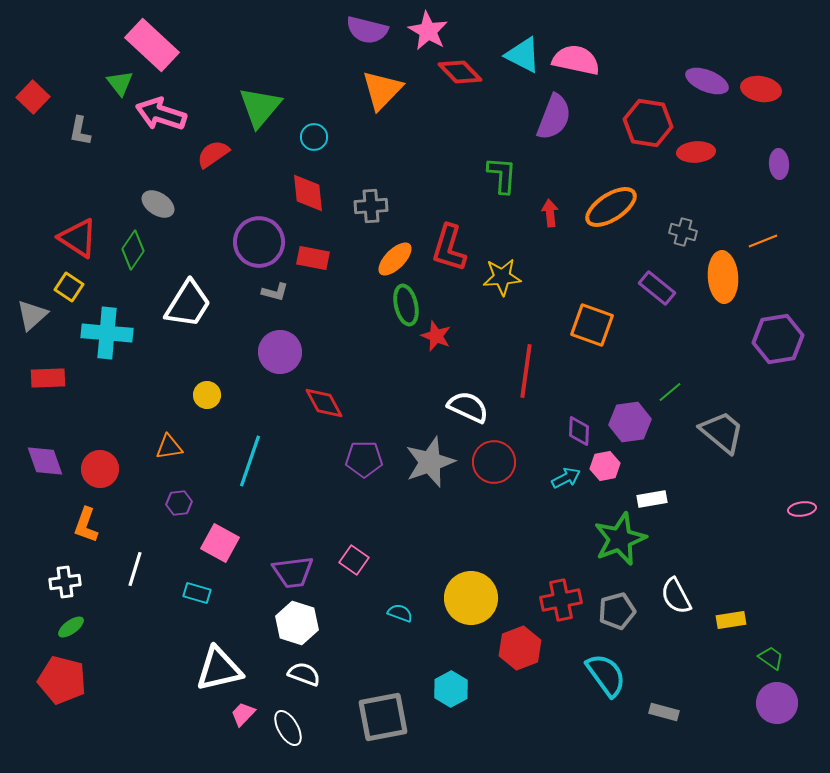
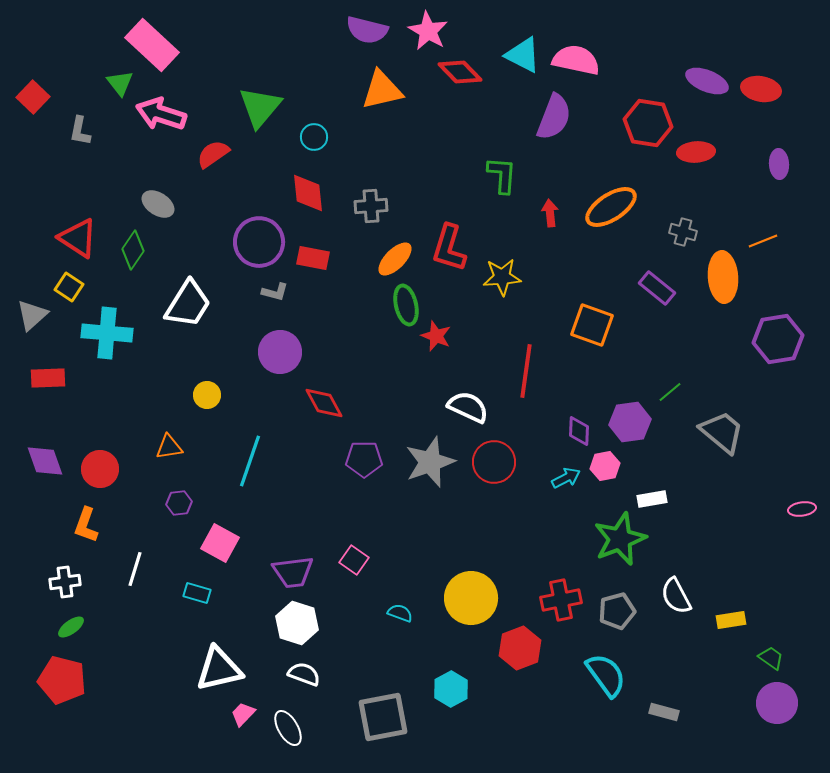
orange triangle at (382, 90): rotated 33 degrees clockwise
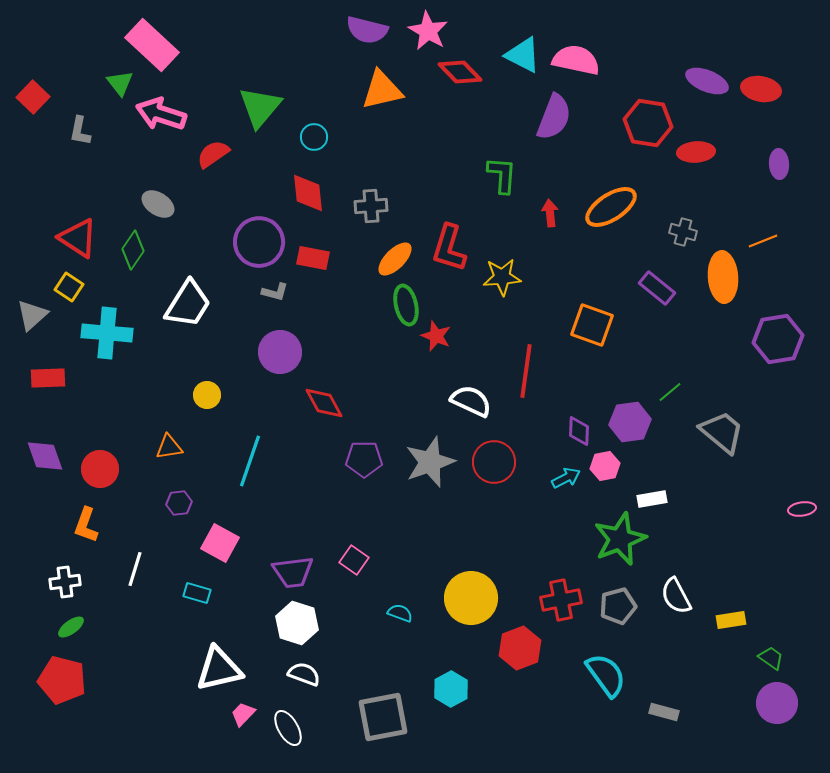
white semicircle at (468, 407): moved 3 px right, 6 px up
purple diamond at (45, 461): moved 5 px up
gray pentagon at (617, 611): moved 1 px right, 5 px up
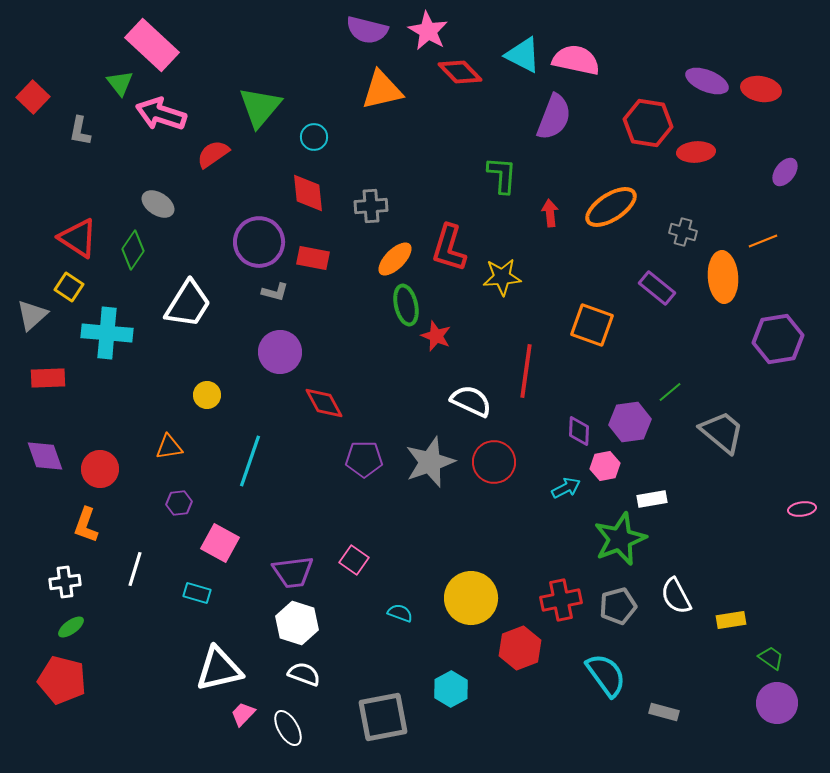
purple ellipse at (779, 164): moved 6 px right, 8 px down; rotated 40 degrees clockwise
cyan arrow at (566, 478): moved 10 px down
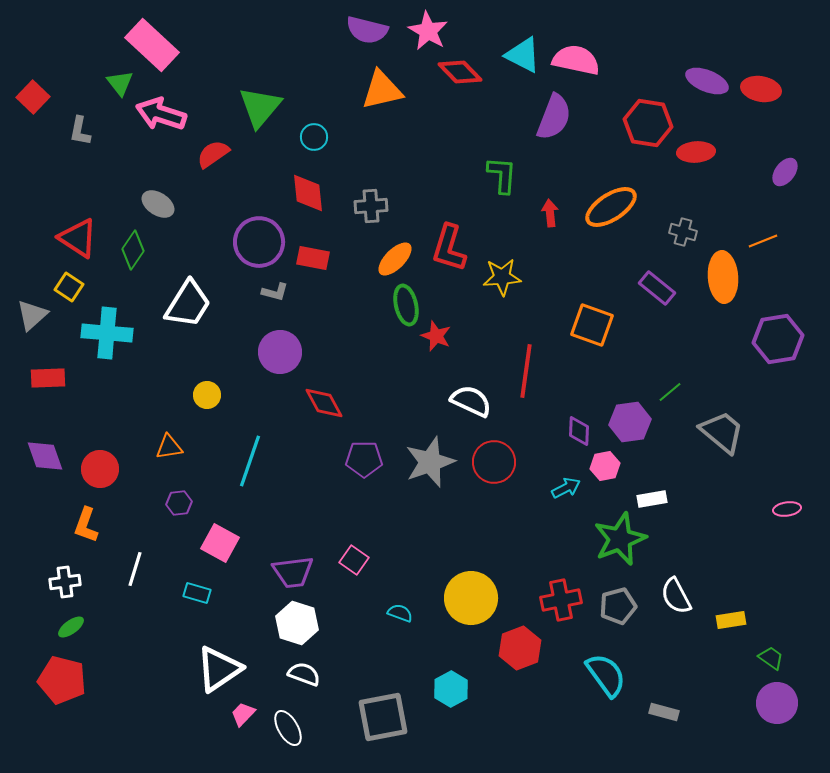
pink ellipse at (802, 509): moved 15 px left
white triangle at (219, 669): rotated 21 degrees counterclockwise
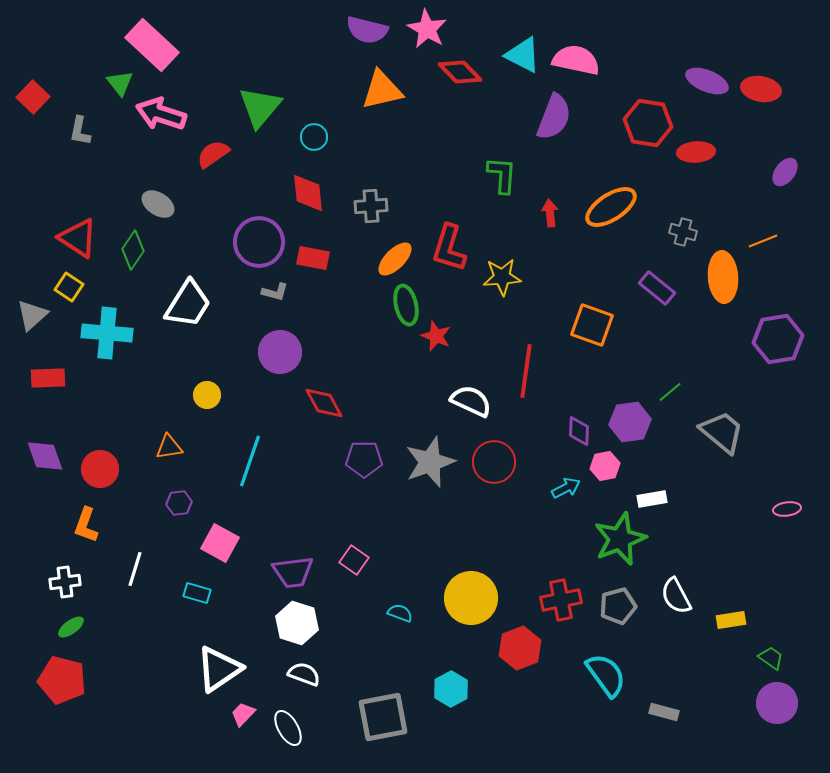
pink star at (428, 31): moved 1 px left, 2 px up
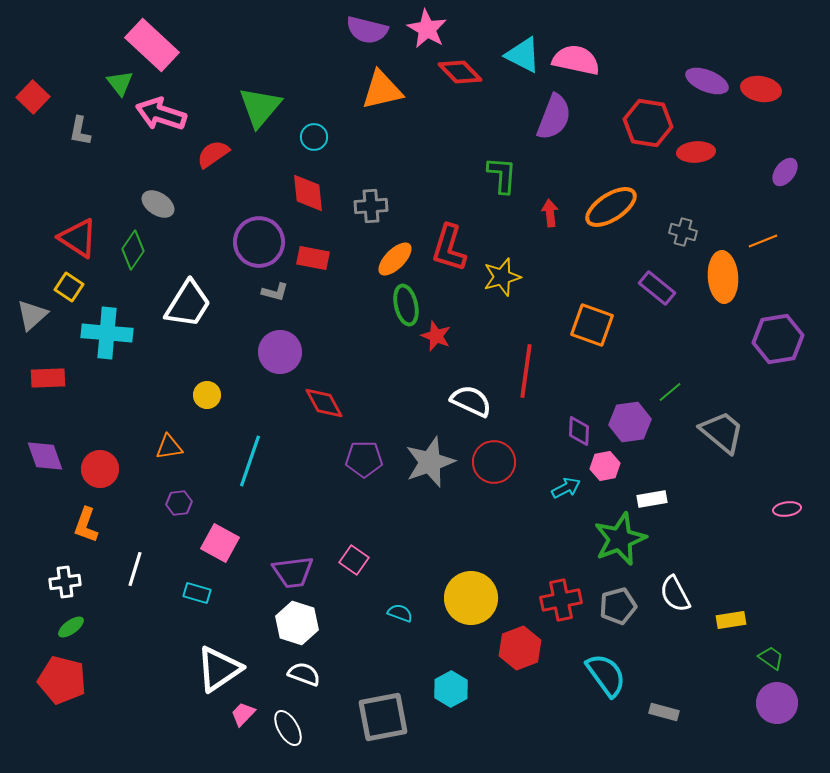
yellow star at (502, 277): rotated 12 degrees counterclockwise
white semicircle at (676, 596): moved 1 px left, 2 px up
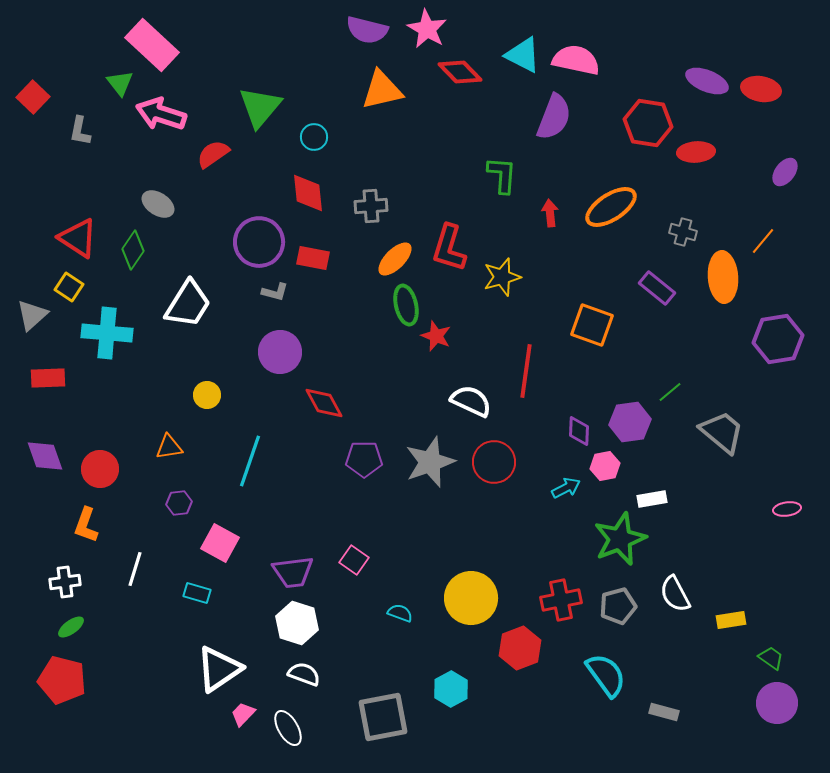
orange line at (763, 241): rotated 28 degrees counterclockwise
